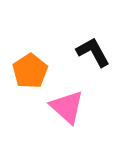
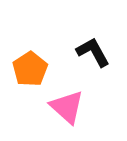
orange pentagon: moved 2 px up
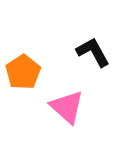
orange pentagon: moved 7 px left, 3 px down
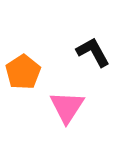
pink triangle: rotated 21 degrees clockwise
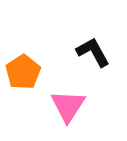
pink triangle: moved 1 px right, 1 px up
